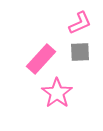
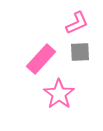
pink L-shape: moved 3 px left
pink star: moved 2 px right, 1 px down
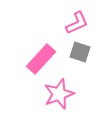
gray square: rotated 20 degrees clockwise
pink star: rotated 16 degrees clockwise
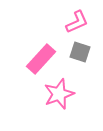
pink L-shape: moved 1 px up
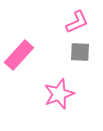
gray square: rotated 15 degrees counterclockwise
pink rectangle: moved 22 px left, 4 px up
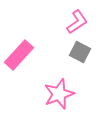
pink L-shape: rotated 10 degrees counterclockwise
gray square: rotated 25 degrees clockwise
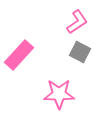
pink star: rotated 20 degrees clockwise
